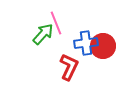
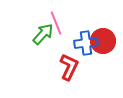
red circle: moved 5 px up
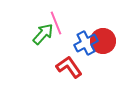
blue cross: rotated 20 degrees counterclockwise
red L-shape: rotated 60 degrees counterclockwise
